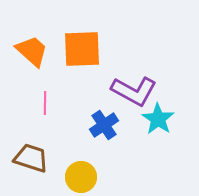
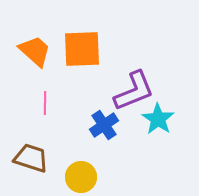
orange trapezoid: moved 3 px right
purple L-shape: rotated 51 degrees counterclockwise
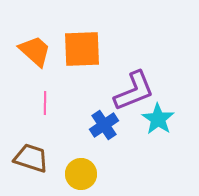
yellow circle: moved 3 px up
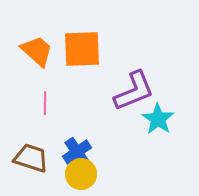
orange trapezoid: moved 2 px right
blue cross: moved 27 px left, 27 px down
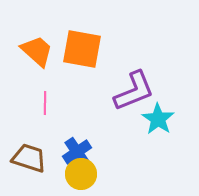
orange square: rotated 12 degrees clockwise
brown trapezoid: moved 2 px left
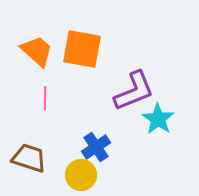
pink line: moved 5 px up
blue cross: moved 19 px right, 5 px up
yellow circle: moved 1 px down
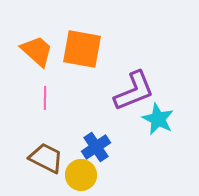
cyan star: rotated 8 degrees counterclockwise
brown trapezoid: moved 17 px right; rotated 9 degrees clockwise
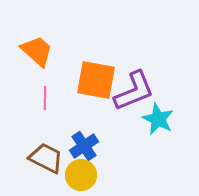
orange square: moved 14 px right, 31 px down
blue cross: moved 12 px left, 1 px up
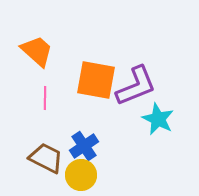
purple L-shape: moved 2 px right, 5 px up
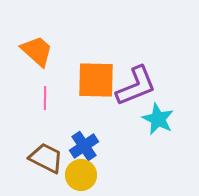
orange square: rotated 9 degrees counterclockwise
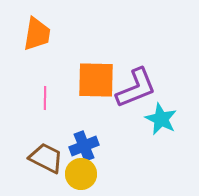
orange trapezoid: moved 17 px up; rotated 57 degrees clockwise
purple L-shape: moved 2 px down
cyan star: moved 3 px right
blue cross: rotated 12 degrees clockwise
yellow circle: moved 1 px up
